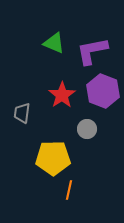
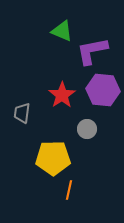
green triangle: moved 8 px right, 12 px up
purple hexagon: moved 1 px up; rotated 16 degrees counterclockwise
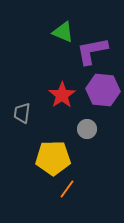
green triangle: moved 1 px right, 1 px down
orange line: moved 2 px left, 1 px up; rotated 24 degrees clockwise
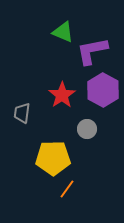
purple hexagon: rotated 24 degrees clockwise
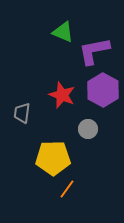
purple L-shape: moved 2 px right
red star: rotated 16 degrees counterclockwise
gray circle: moved 1 px right
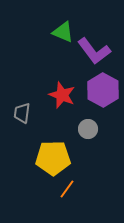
purple L-shape: rotated 116 degrees counterclockwise
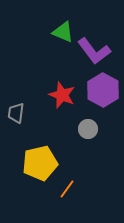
gray trapezoid: moved 6 px left
yellow pentagon: moved 13 px left, 5 px down; rotated 12 degrees counterclockwise
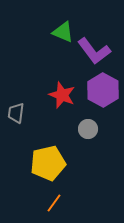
yellow pentagon: moved 8 px right
orange line: moved 13 px left, 14 px down
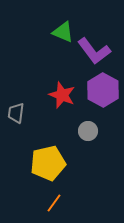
gray circle: moved 2 px down
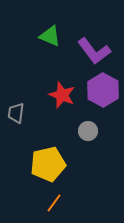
green triangle: moved 13 px left, 4 px down
yellow pentagon: moved 1 px down
